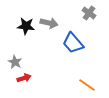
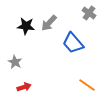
gray arrow: rotated 120 degrees clockwise
red arrow: moved 9 px down
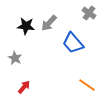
gray star: moved 4 px up
red arrow: rotated 32 degrees counterclockwise
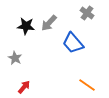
gray cross: moved 2 px left
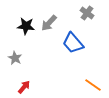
orange line: moved 6 px right
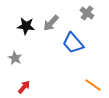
gray arrow: moved 2 px right
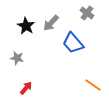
black star: rotated 24 degrees clockwise
gray star: moved 2 px right; rotated 16 degrees counterclockwise
red arrow: moved 2 px right, 1 px down
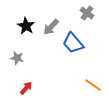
gray arrow: moved 4 px down
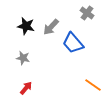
black star: rotated 18 degrees counterclockwise
gray star: moved 6 px right
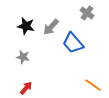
gray star: moved 1 px up
